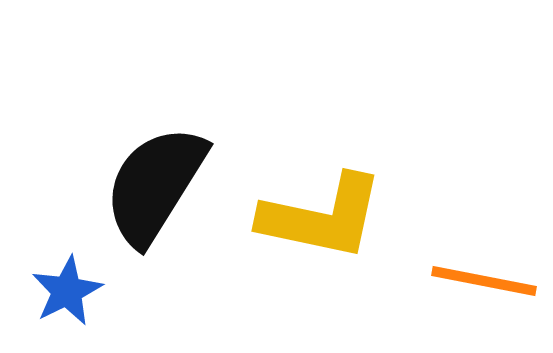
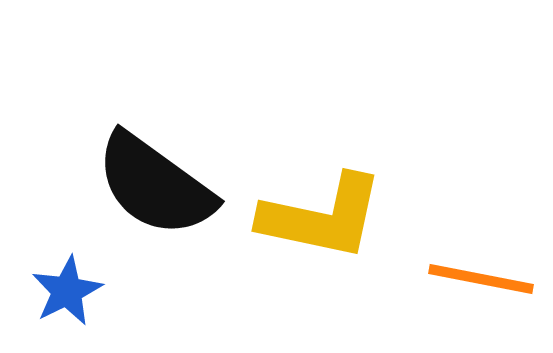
black semicircle: rotated 86 degrees counterclockwise
orange line: moved 3 px left, 2 px up
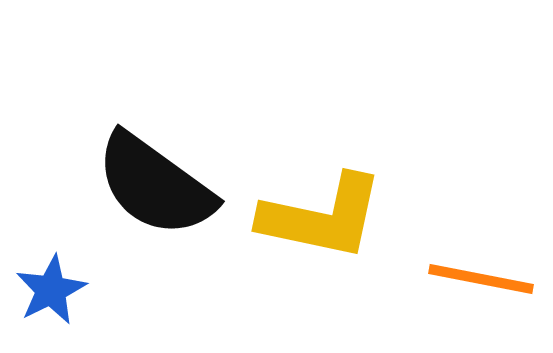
blue star: moved 16 px left, 1 px up
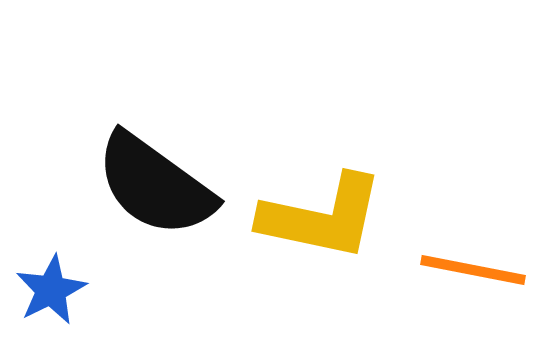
orange line: moved 8 px left, 9 px up
